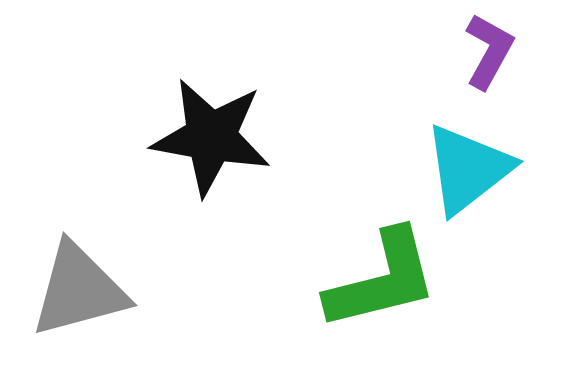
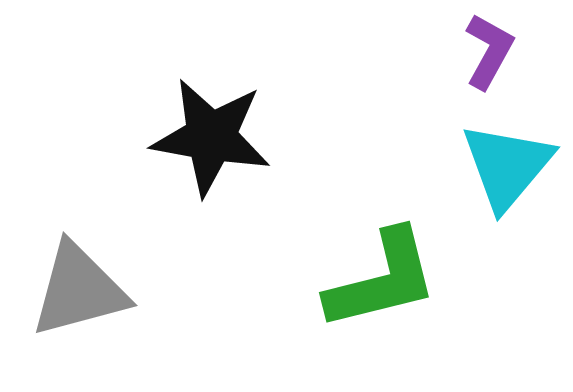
cyan triangle: moved 39 px right, 3 px up; rotated 12 degrees counterclockwise
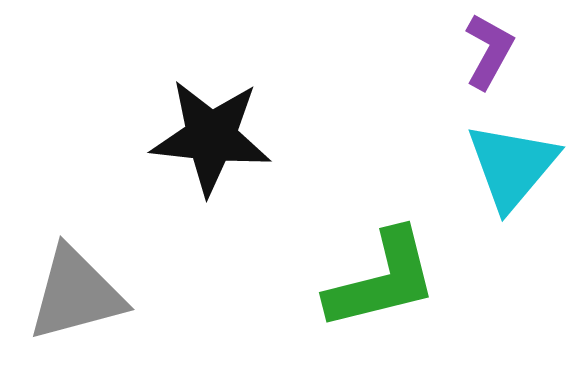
black star: rotated 4 degrees counterclockwise
cyan triangle: moved 5 px right
gray triangle: moved 3 px left, 4 px down
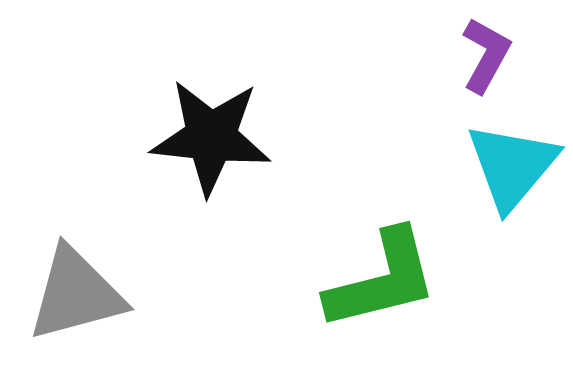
purple L-shape: moved 3 px left, 4 px down
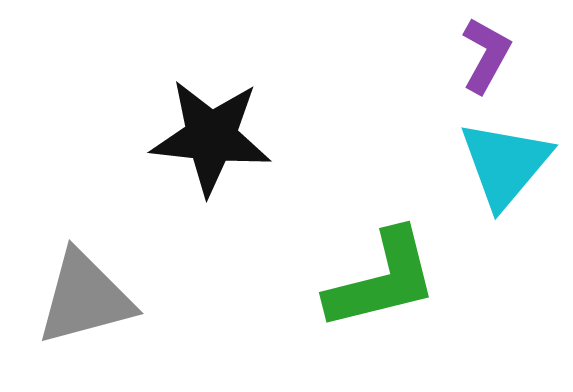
cyan triangle: moved 7 px left, 2 px up
gray triangle: moved 9 px right, 4 px down
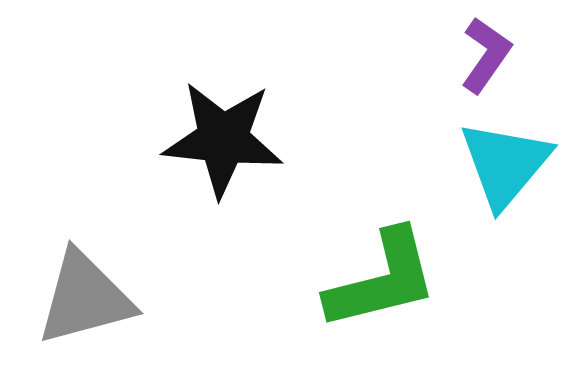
purple L-shape: rotated 6 degrees clockwise
black star: moved 12 px right, 2 px down
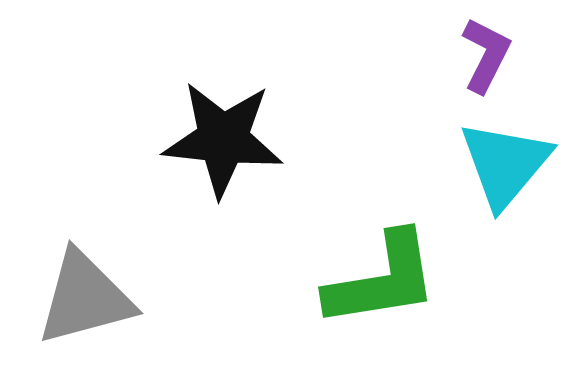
purple L-shape: rotated 8 degrees counterclockwise
green L-shape: rotated 5 degrees clockwise
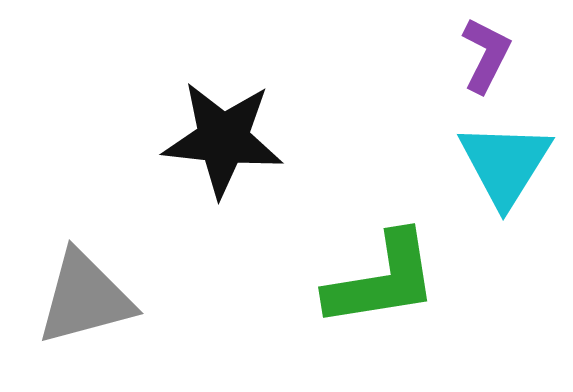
cyan triangle: rotated 8 degrees counterclockwise
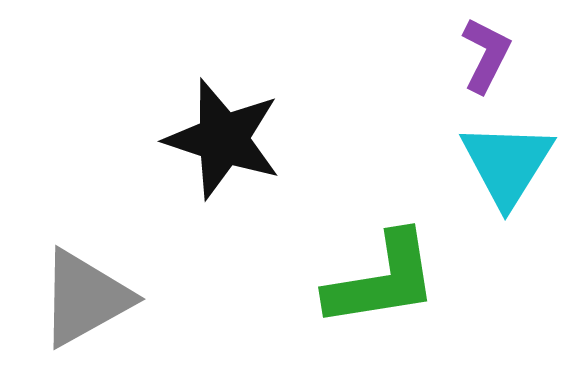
black star: rotated 12 degrees clockwise
cyan triangle: moved 2 px right
gray triangle: rotated 14 degrees counterclockwise
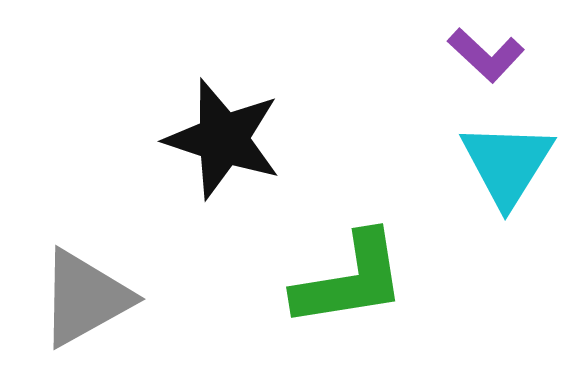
purple L-shape: rotated 106 degrees clockwise
green L-shape: moved 32 px left
